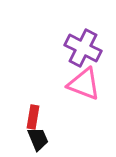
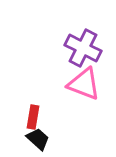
black trapezoid: rotated 25 degrees counterclockwise
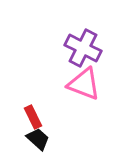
red rectangle: rotated 35 degrees counterclockwise
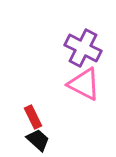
pink triangle: rotated 6 degrees clockwise
black trapezoid: moved 1 px down
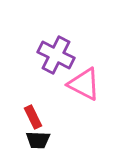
purple cross: moved 27 px left, 7 px down
black trapezoid: rotated 140 degrees clockwise
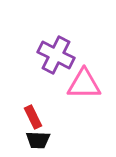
pink triangle: rotated 27 degrees counterclockwise
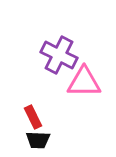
purple cross: moved 3 px right
pink triangle: moved 2 px up
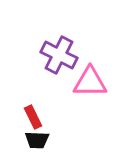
pink triangle: moved 6 px right
black trapezoid: moved 1 px left
